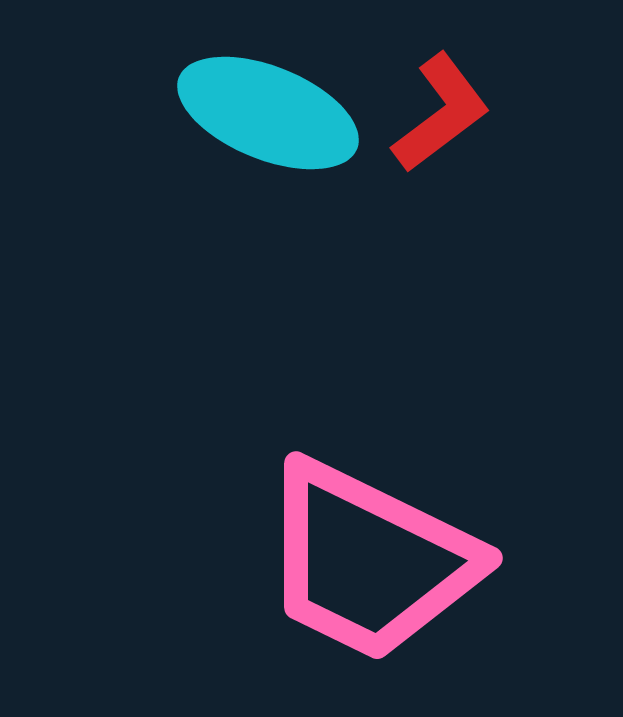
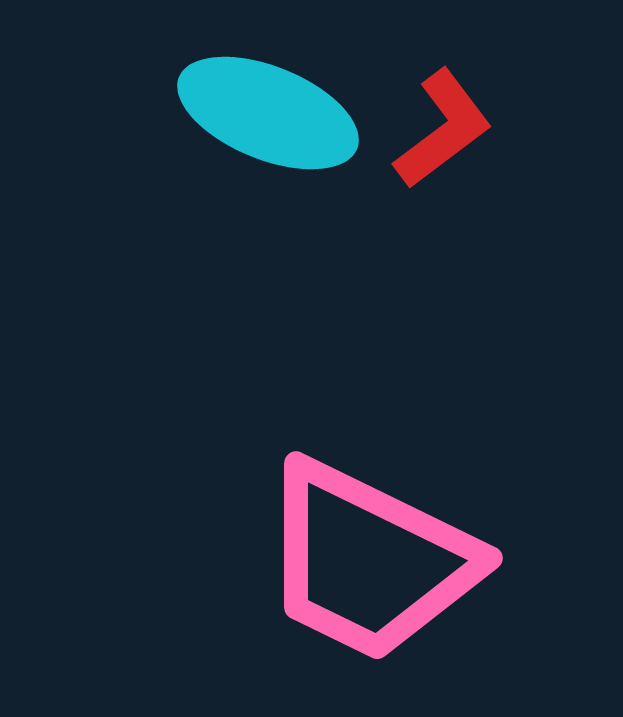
red L-shape: moved 2 px right, 16 px down
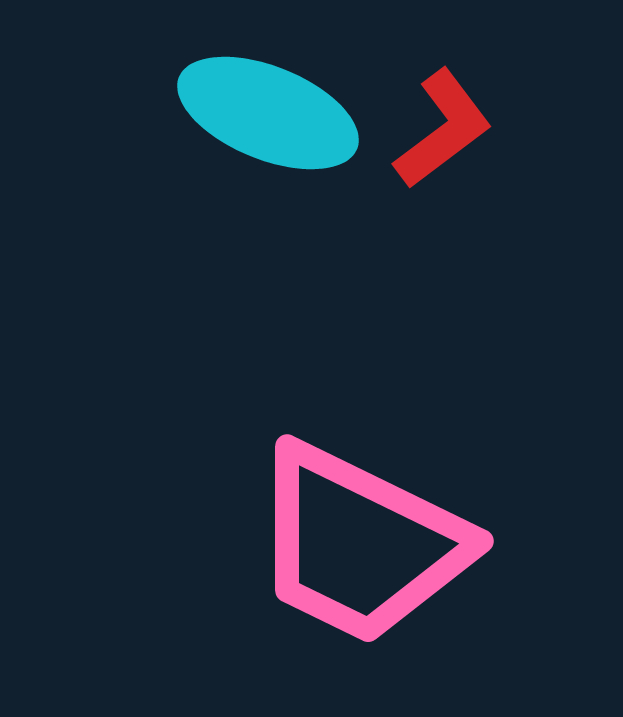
pink trapezoid: moved 9 px left, 17 px up
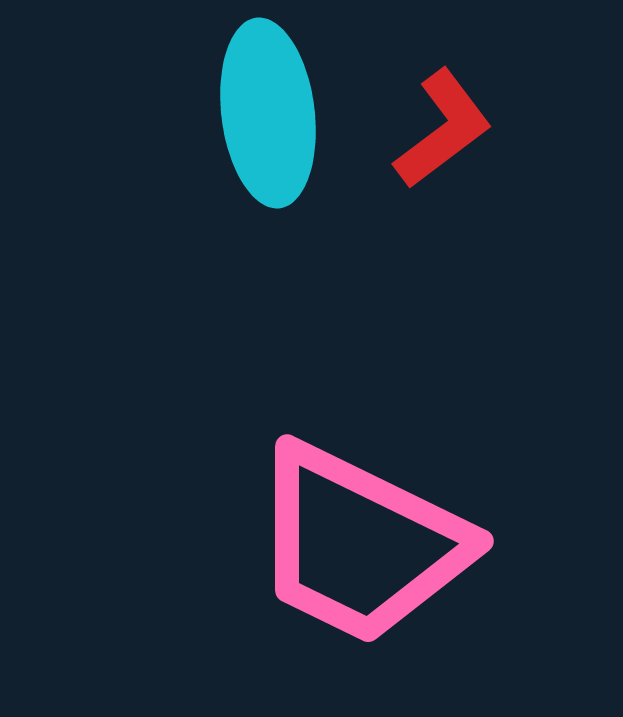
cyan ellipse: rotated 61 degrees clockwise
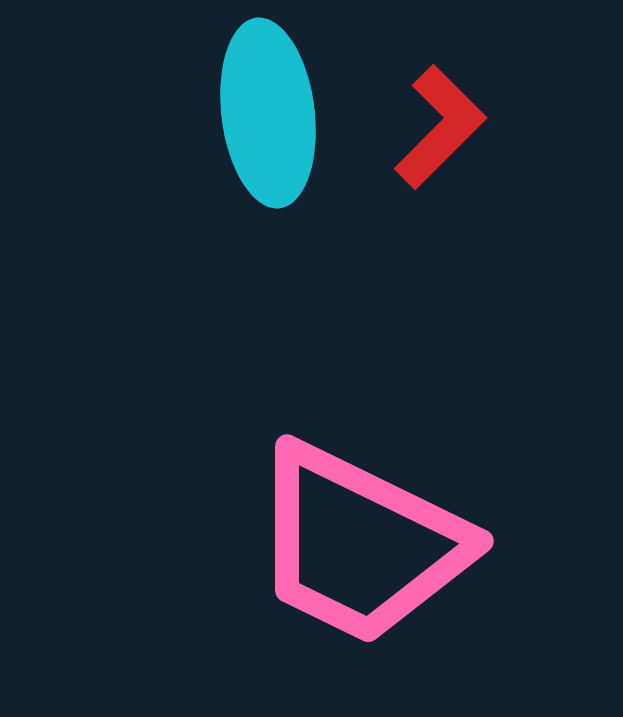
red L-shape: moved 3 px left, 2 px up; rotated 8 degrees counterclockwise
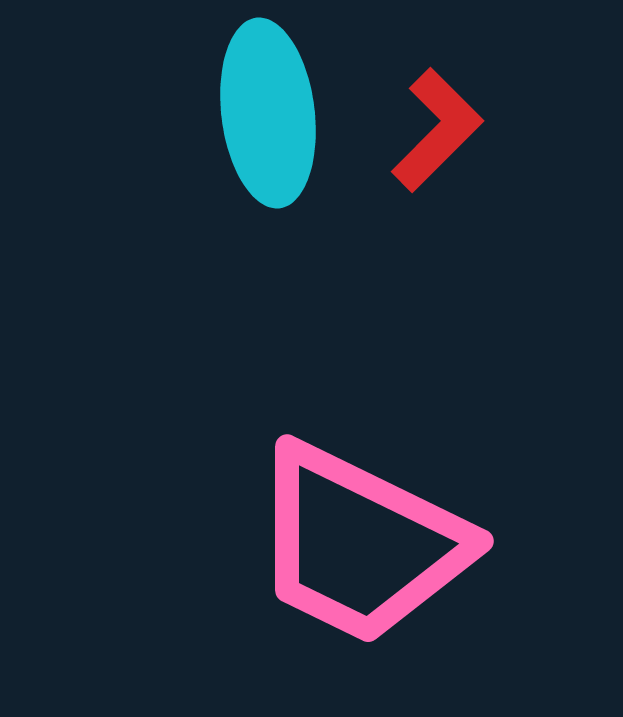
red L-shape: moved 3 px left, 3 px down
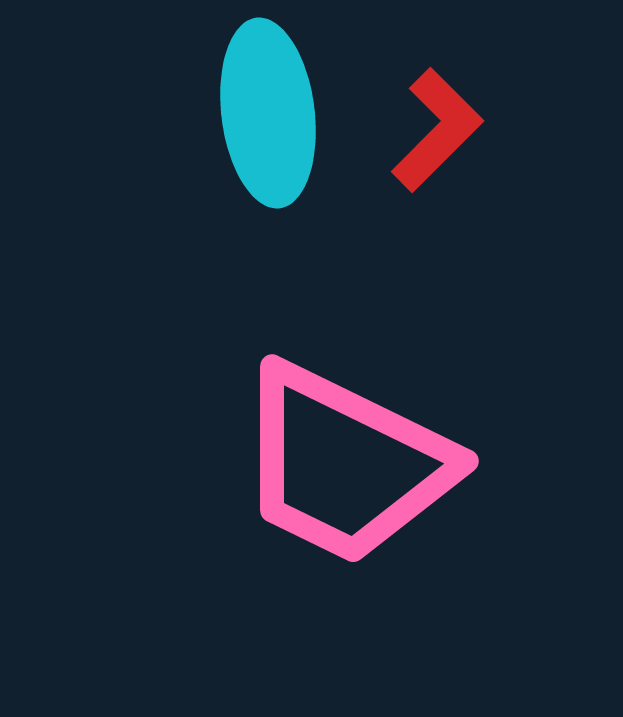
pink trapezoid: moved 15 px left, 80 px up
